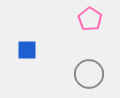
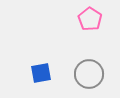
blue square: moved 14 px right, 23 px down; rotated 10 degrees counterclockwise
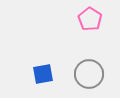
blue square: moved 2 px right, 1 px down
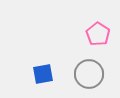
pink pentagon: moved 8 px right, 15 px down
